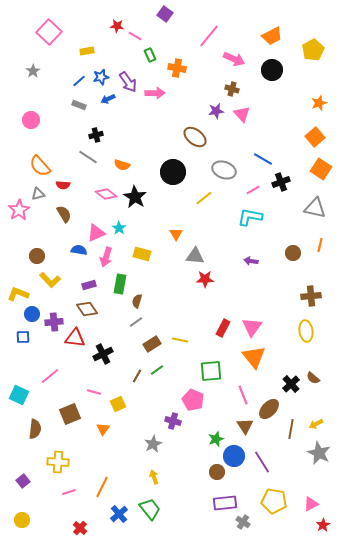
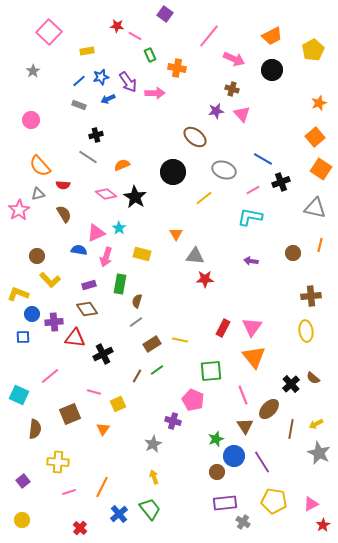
orange semicircle at (122, 165): rotated 140 degrees clockwise
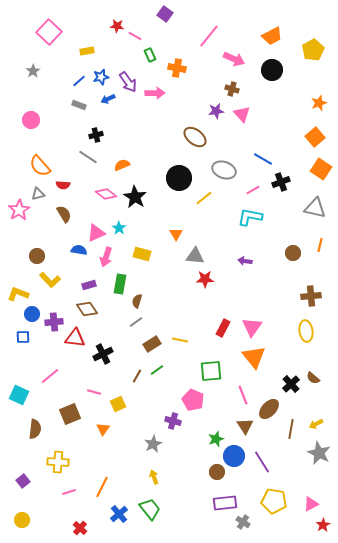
black circle at (173, 172): moved 6 px right, 6 px down
purple arrow at (251, 261): moved 6 px left
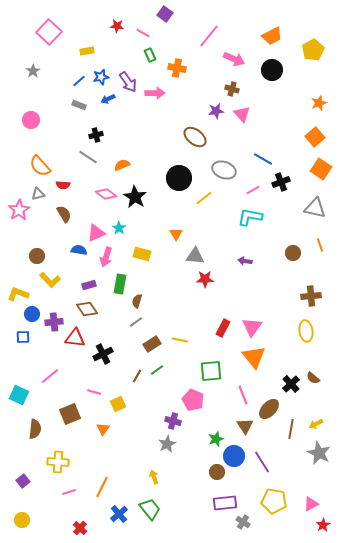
pink line at (135, 36): moved 8 px right, 3 px up
orange line at (320, 245): rotated 32 degrees counterclockwise
gray star at (153, 444): moved 14 px right
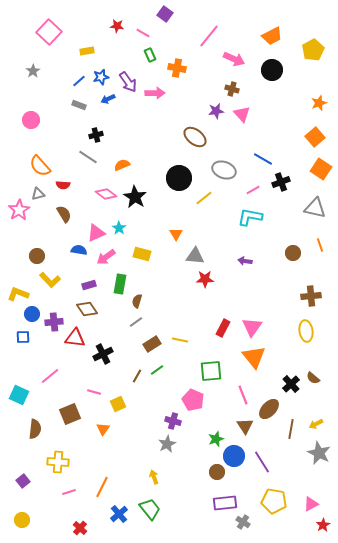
pink arrow at (106, 257): rotated 36 degrees clockwise
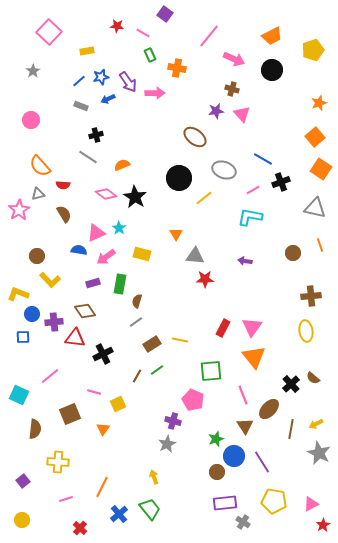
yellow pentagon at (313, 50): rotated 10 degrees clockwise
gray rectangle at (79, 105): moved 2 px right, 1 px down
purple rectangle at (89, 285): moved 4 px right, 2 px up
brown diamond at (87, 309): moved 2 px left, 2 px down
pink line at (69, 492): moved 3 px left, 7 px down
